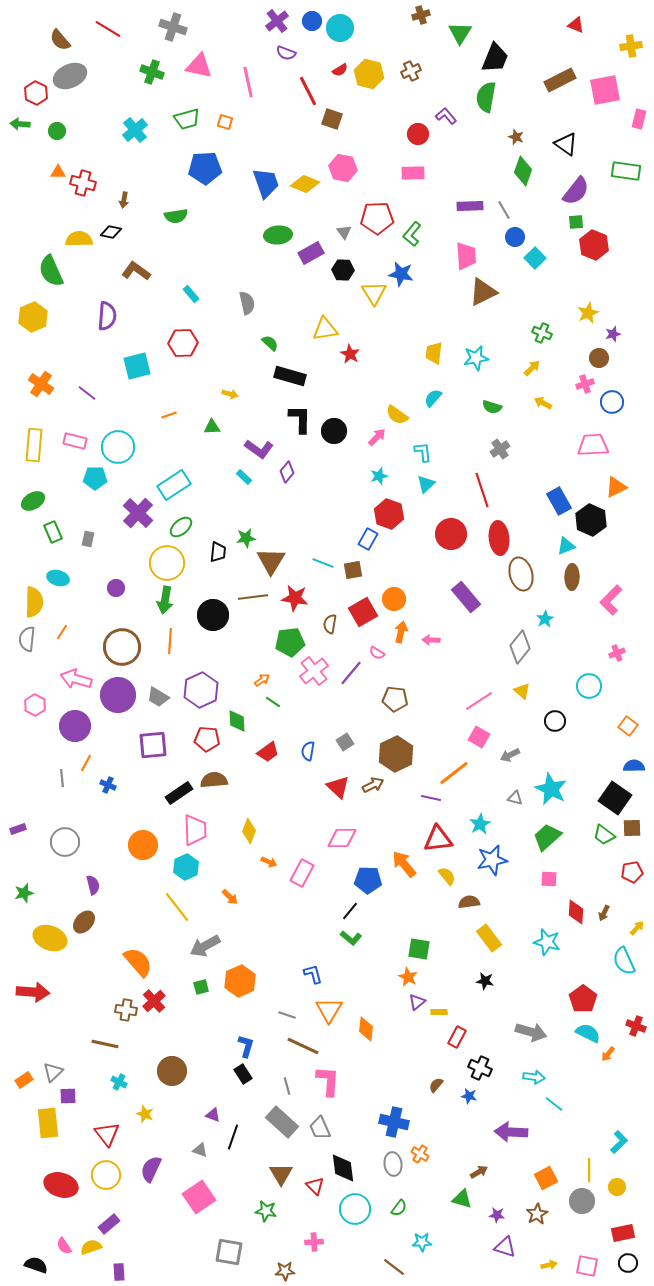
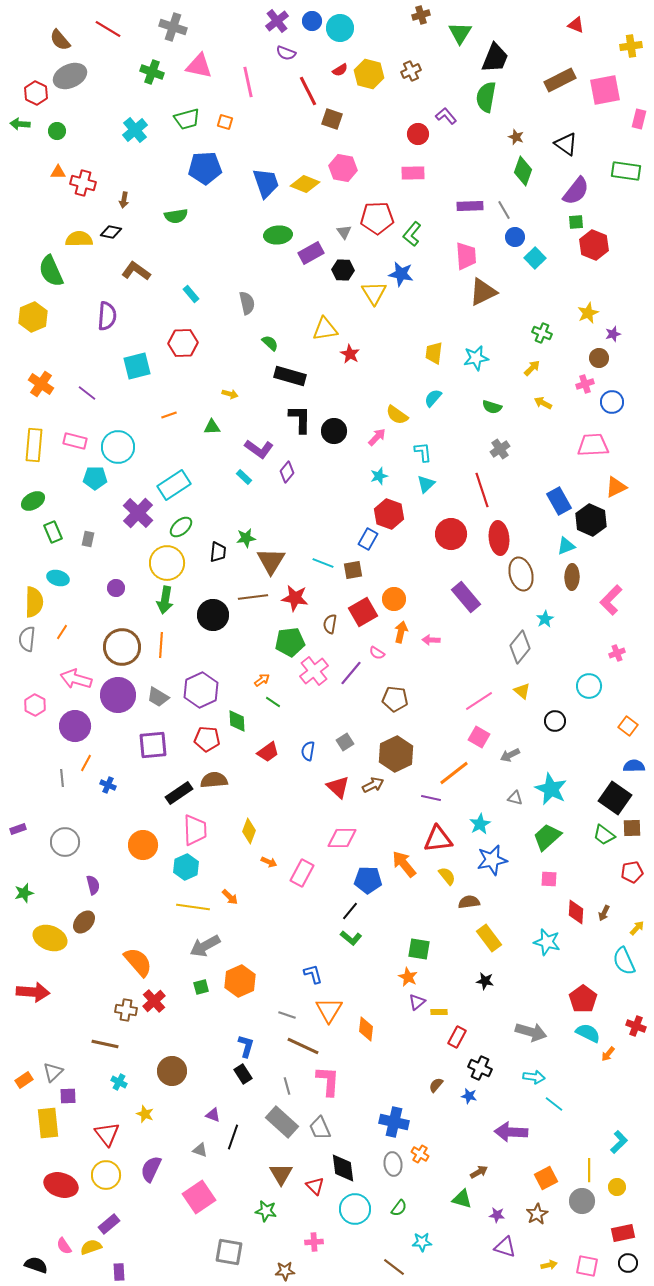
orange line at (170, 641): moved 9 px left, 4 px down
yellow line at (177, 907): moved 16 px right; rotated 44 degrees counterclockwise
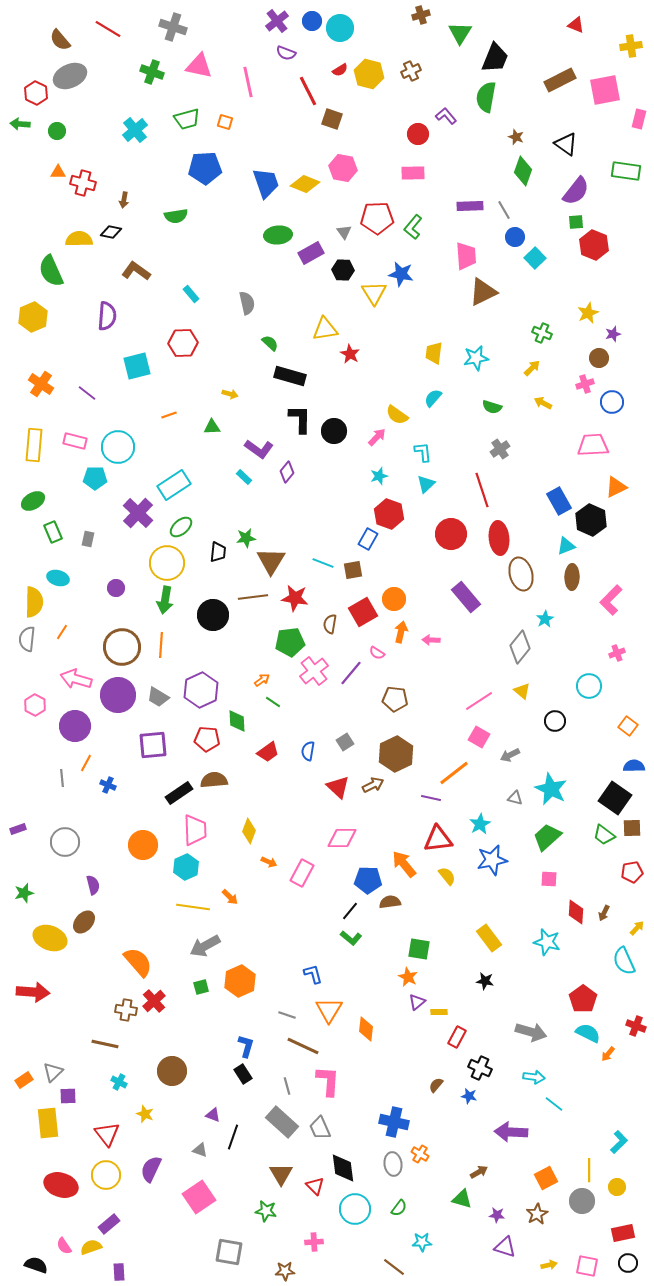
green L-shape at (412, 234): moved 1 px right, 7 px up
brown semicircle at (469, 902): moved 79 px left
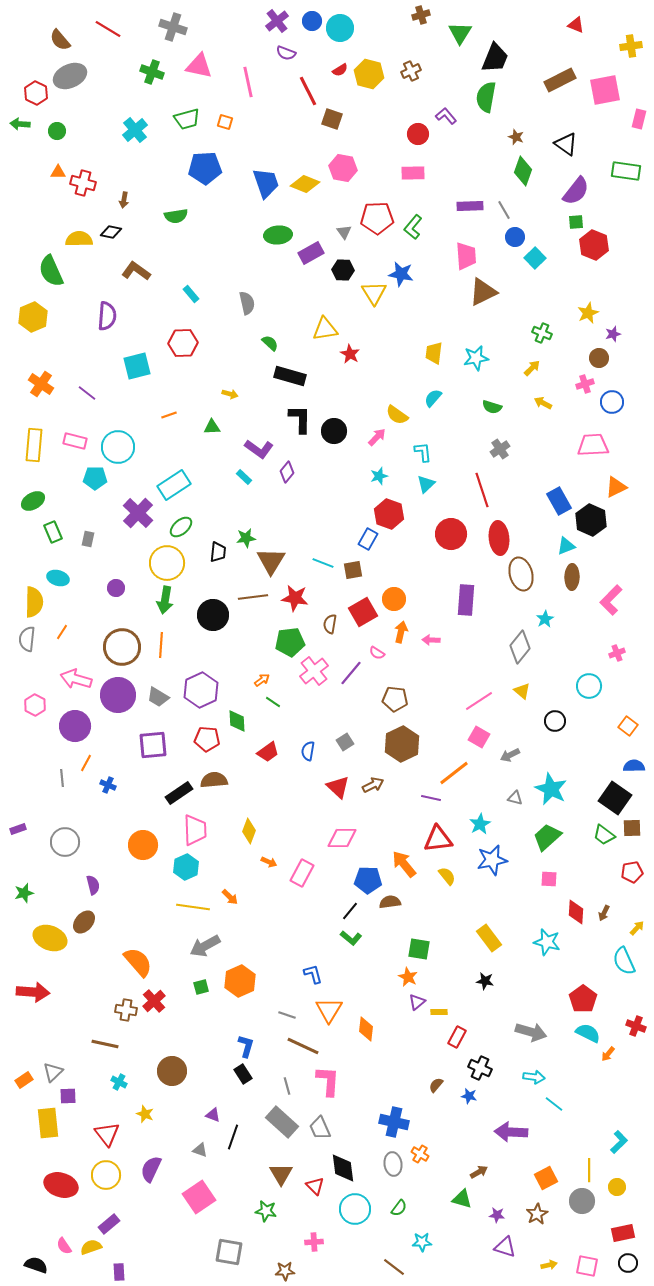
purple rectangle at (466, 597): moved 3 px down; rotated 44 degrees clockwise
brown hexagon at (396, 754): moved 6 px right, 10 px up
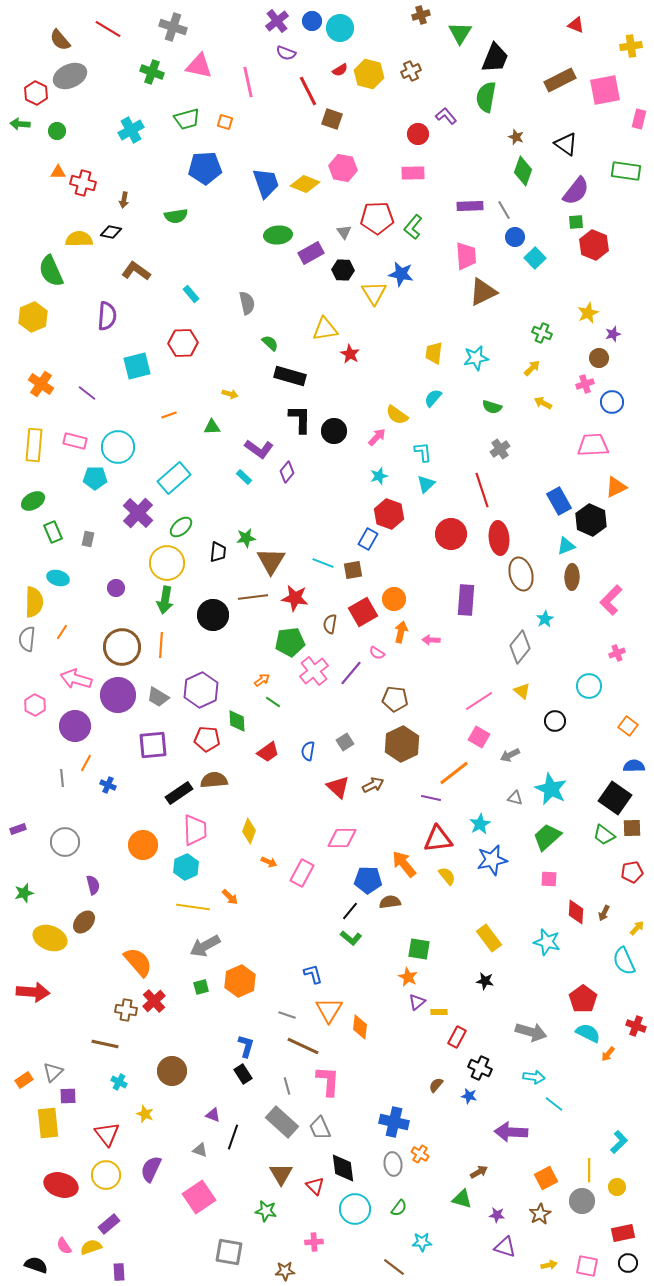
cyan cross at (135, 130): moved 4 px left; rotated 10 degrees clockwise
cyan rectangle at (174, 485): moved 7 px up; rotated 8 degrees counterclockwise
orange diamond at (366, 1029): moved 6 px left, 2 px up
brown star at (537, 1214): moved 3 px right
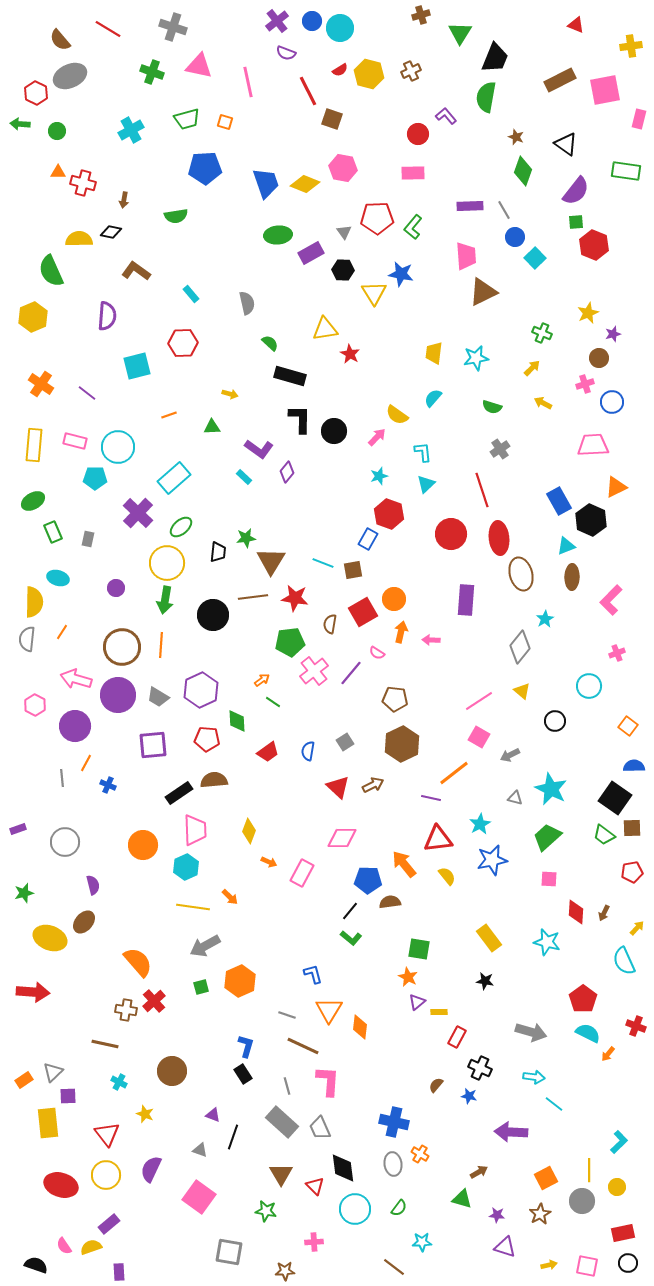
pink square at (199, 1197): rotated 20 degrees counterclockwise
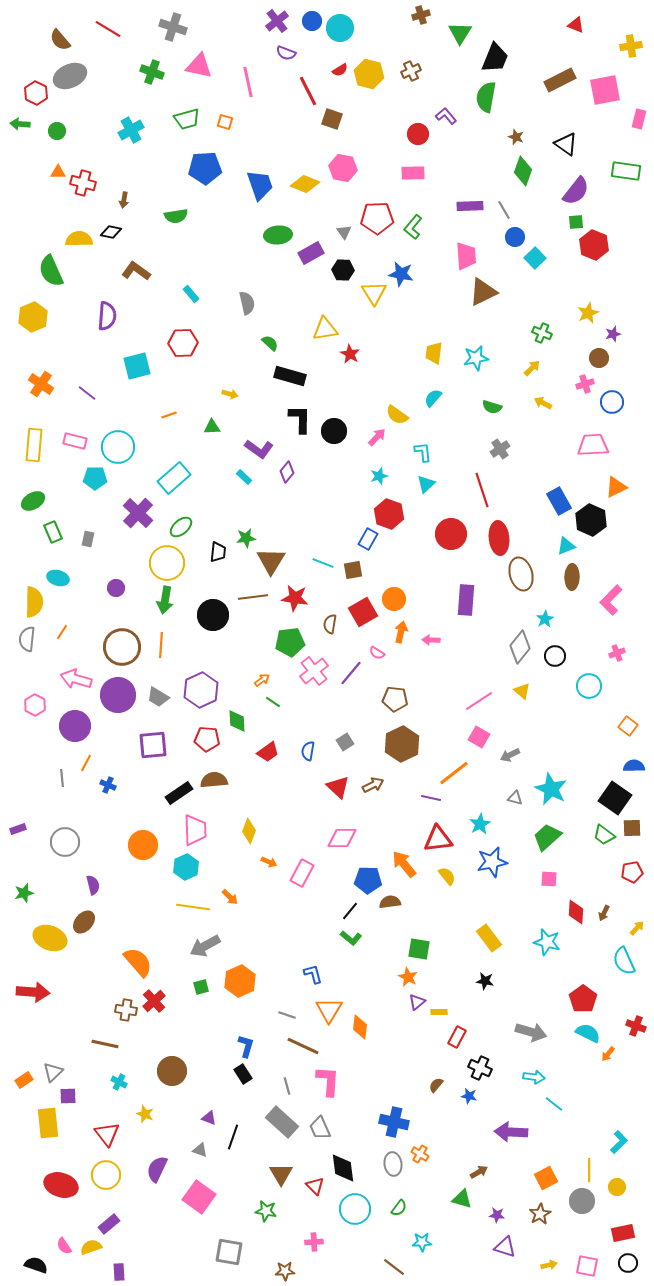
blue trapezoid at (266, 183): moved 6 px left, 2 px down
black circle at (555, 721): moved 65 px up
blue star at (492, 860): moved 2 px down
purple triangle at (213, 1115): moved 4 px left, 3 px down
purple semicircle at (151, 1169): moved 6 px right
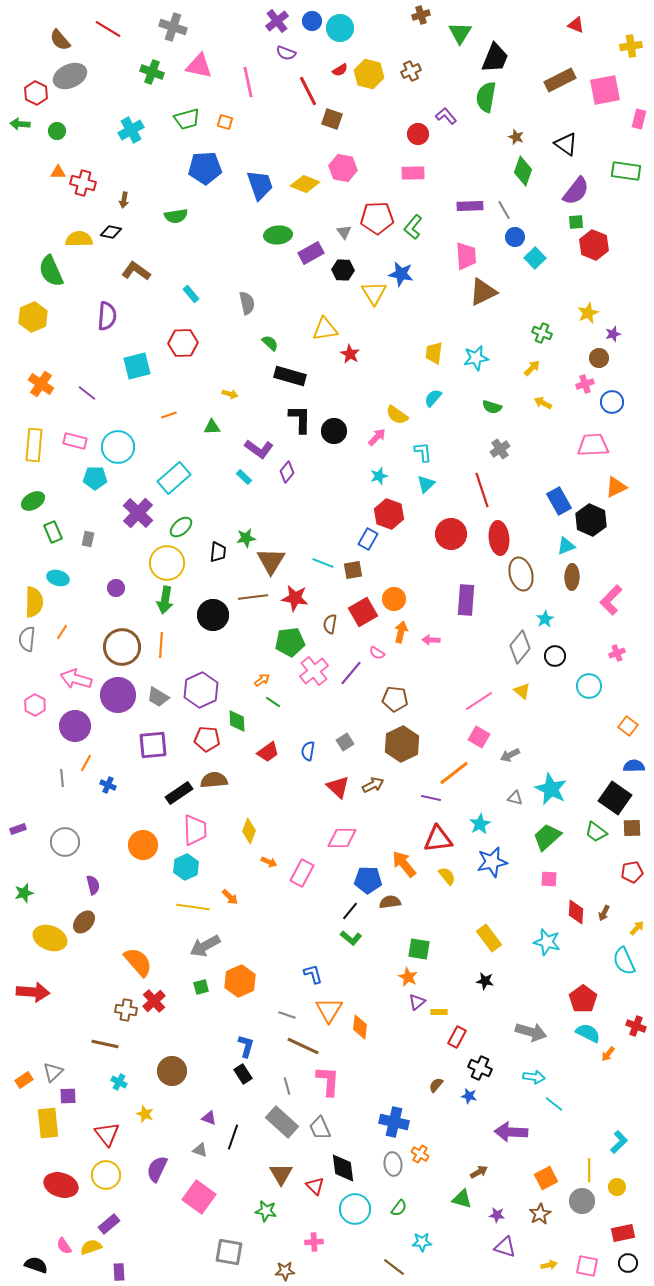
green trapezoid at (604, 835): moved 8 px left, 3 px up
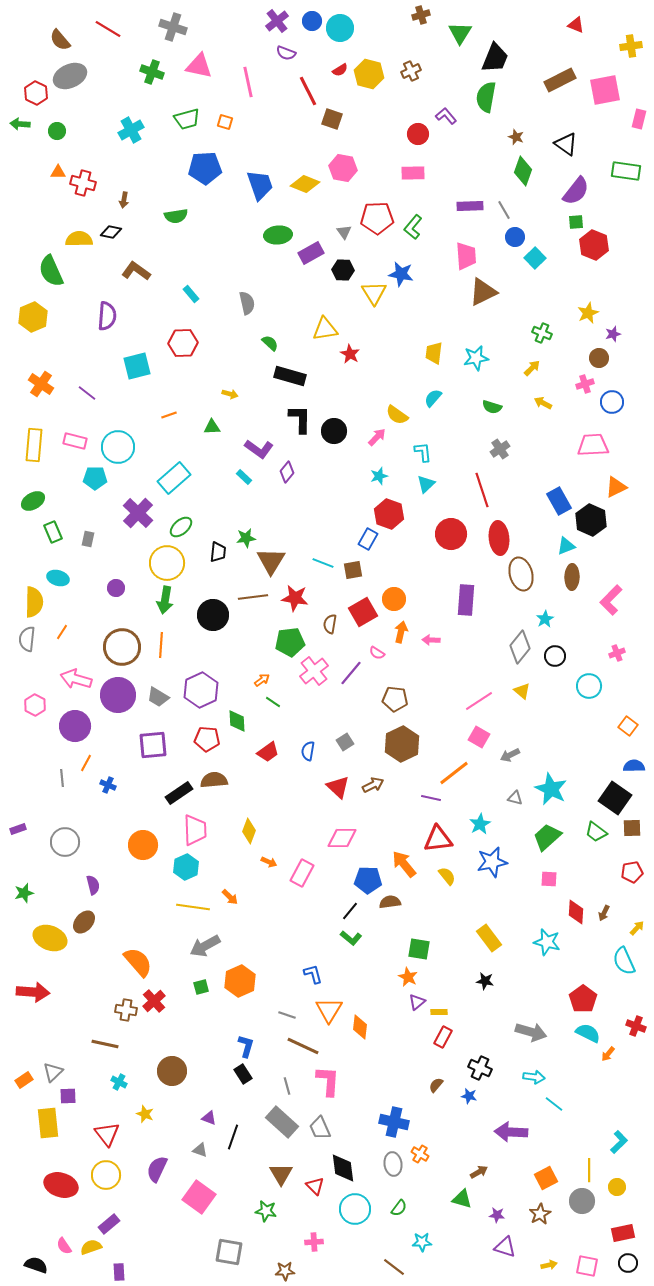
red rectangle at (457, 1037): moved 14 px left
